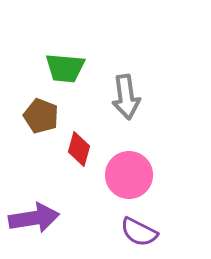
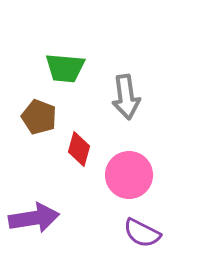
brown pentagon: moved 2 px left, 1 px down
purple semicircle: moved 3 px right, 1 px down
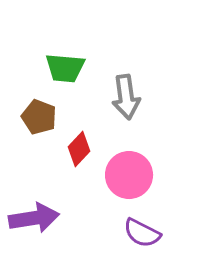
red diamond: rotated 28 degrees clockwise
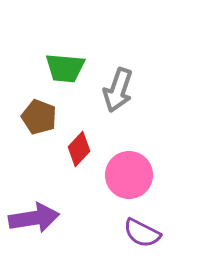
gray arrow: moved 8 px left, 7 px up; rotated 27 degrees clockwise
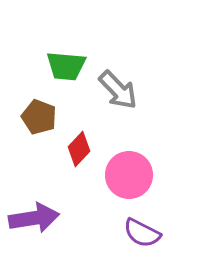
green trapezoid: moved 1 px right, 2 px up
gray arrow: rotated 63 degrees counterclockwise
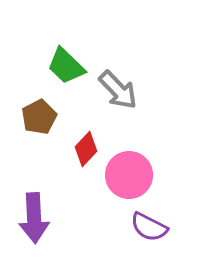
green trapezoid: rotated 39 degrees clockwise
brown pentagon: rotated 24 degrees clockwise
red diamond: moved 7 px right
purple arrow: rotated 96 degrees clockwise
purple semicircle: moved 7 px right, 6 px up
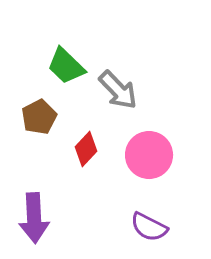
pink circle: moved 20 px right, 20 px up
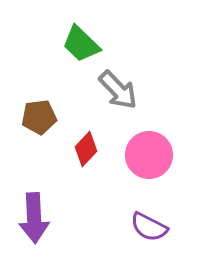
green trapezoid: moved 15 px right, 22 px up
brown pentagon: rotated 20 degrees clockwise
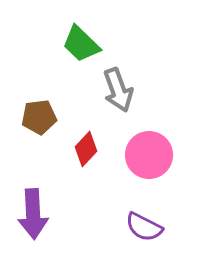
gray arrow: rotated 24 degrees clockwise
purple arrow: moved 1 px left, 4 px up
purple semicircle: moved 5 px left
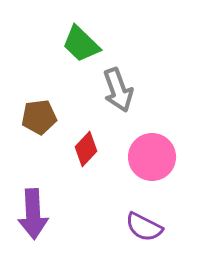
pink circle: moved 3 px right, 2 px down
